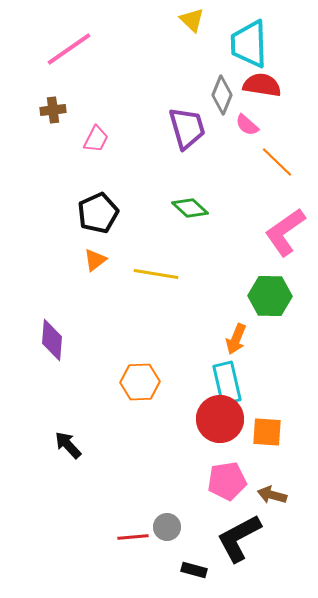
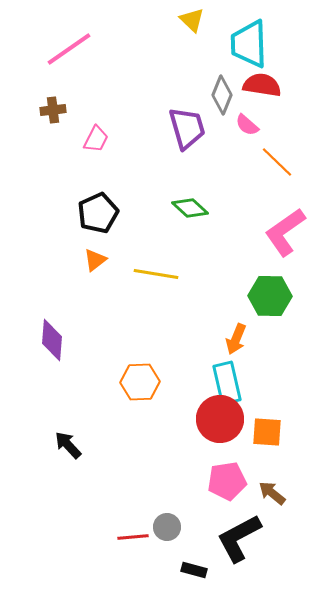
brown arrow: moved 2 px up; rotated 24 degrees clockwise
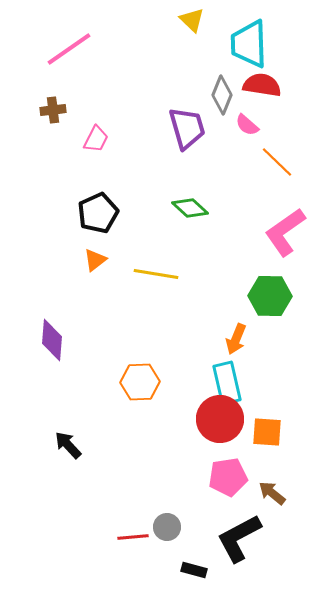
pink pentagon: moved 1 px right, 4 px up
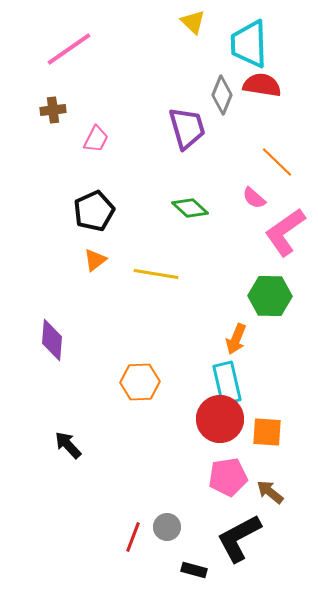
yellow triangle: moved 1 px right, 2 px down
pink semicircle: moved 7 px right, 73 px down
black pentagon: moved 4 px left, 2 px up
brown arrow: moved 2 px left, 1 px up
red line: rotated 64 degrees counterclockwise
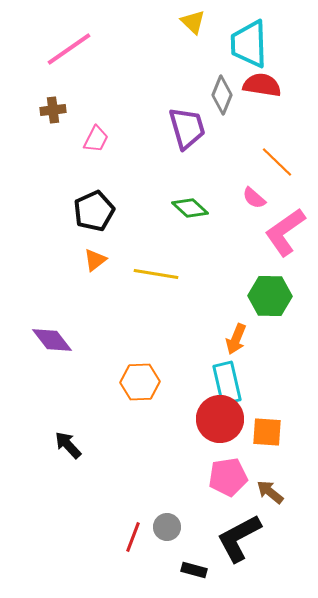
purple diamond: rotated 42 degrees counterclockwise
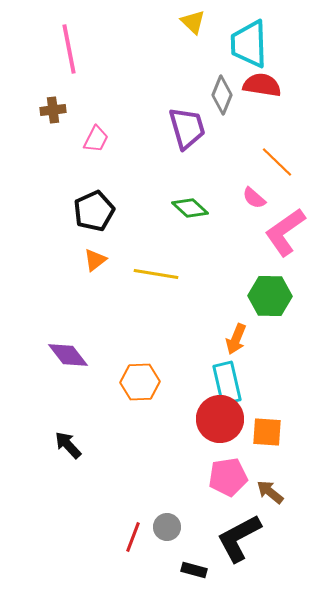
pink line: rotated 66 degrees counterclockwise
purple diamond: moved 16 px right, 15 px down
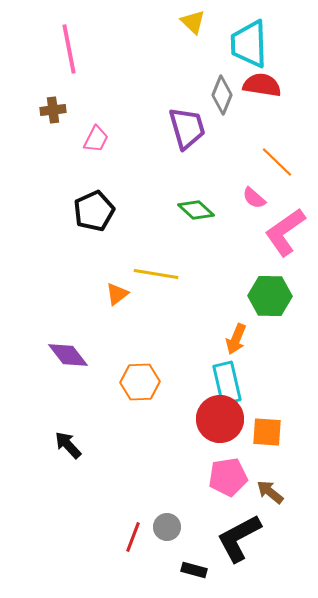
green diamond: moved 6 px right, 2 px down
orange triangle: moved 22 px right, 34 px down
